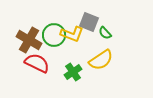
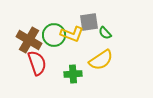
gray square: rotated 30 degrees counterclockwise
red semicircle: rotated 45 degrees clockwise
green cross: moved 2 px down; rotated 30 degrees clockwise
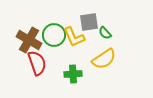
yellow L-shape: moved 2 px right, 3 px down; rotated 45 degrees clockwise
yellow semicircle: moved 3 px right, 1 px up
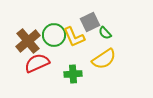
gray square: moved 1 px right; rotated 18 degrees counterclockwise
brown cross: moved 1 px left, 1 px down; rotated 20 degrees clockwise
red semicircle: rotated 95 degrees counterclockwise
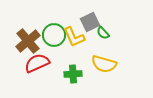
green semicircle: moved 2 px left
yellow semicircle: moved 5 px down; rotated 50 degrees clockwise
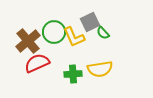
green circle: moved 3 px up
yellow semicircle: moved 4 px left, 5 px down; rotated 25 degrees counterclockwise
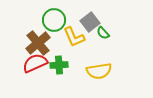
gray square: rotated 12 degrees counterclockwise
green circle: moved 12 px up
brown cross: moved 10 px right, 2 px down
red semicircle: moved 2 px left
yellow semicircle: moved 1 px left, 2 px down
green cross: moved 14 px left, 9 px up
